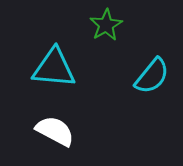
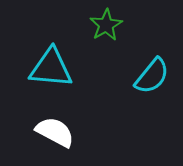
cyan triangle: moved 3 px left
white semicircle: moved 1 px down
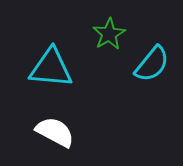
green star: moved 3 px right, 9 px down
cyan semicircle: moved 12 px up
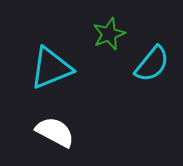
green star: rotated 8 degrees clockwise
cyan triangle: rotated 27 degrees counterclockwise
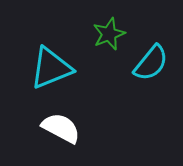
cyan semicircle: moved 1 px left, 1 px up
white semicircle: moved 6 px right, 4 px up
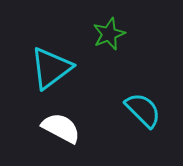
cyan semicircle: moved 8 px left, 47 px down; rotated 84 degrees counterclockwise
cyan triangle: rotated 15 degrees counterclockwise
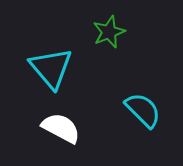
green star: moved 2 px up
cyan triangle: rotated 33 degrees counterclockwise
